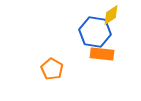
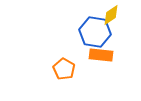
orange rectangle: moved 1 px left, 1 px down
orange pentagon: moved 12 px right
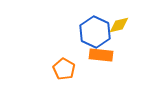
yellow diamond: moved 8 px right, 10 px down; rotated 20 degrees clockwise
blue hexagon: rotated 16 degrees clockwise
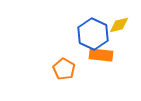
blue hexagon: moved 2 px left, 2 px down
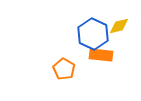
yellow diamond: moved 1 px down
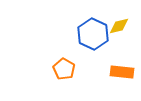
orange rectangle: moved 21 px right, 17 px down
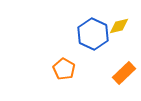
orange rectangle: moved 2 px right, 1 px down; rotated 50 degrees counterclockwise
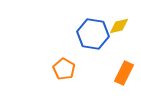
blue hexagon: rotated 16 degrees counterclockwise
orange rectangle: rotated 20 degrees counterclockwise
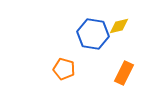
orange pentagon: rotated 15 degrees counterclockwise
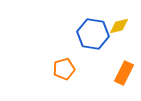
orange pentagon: rotated 30 degrees counterclockwise
